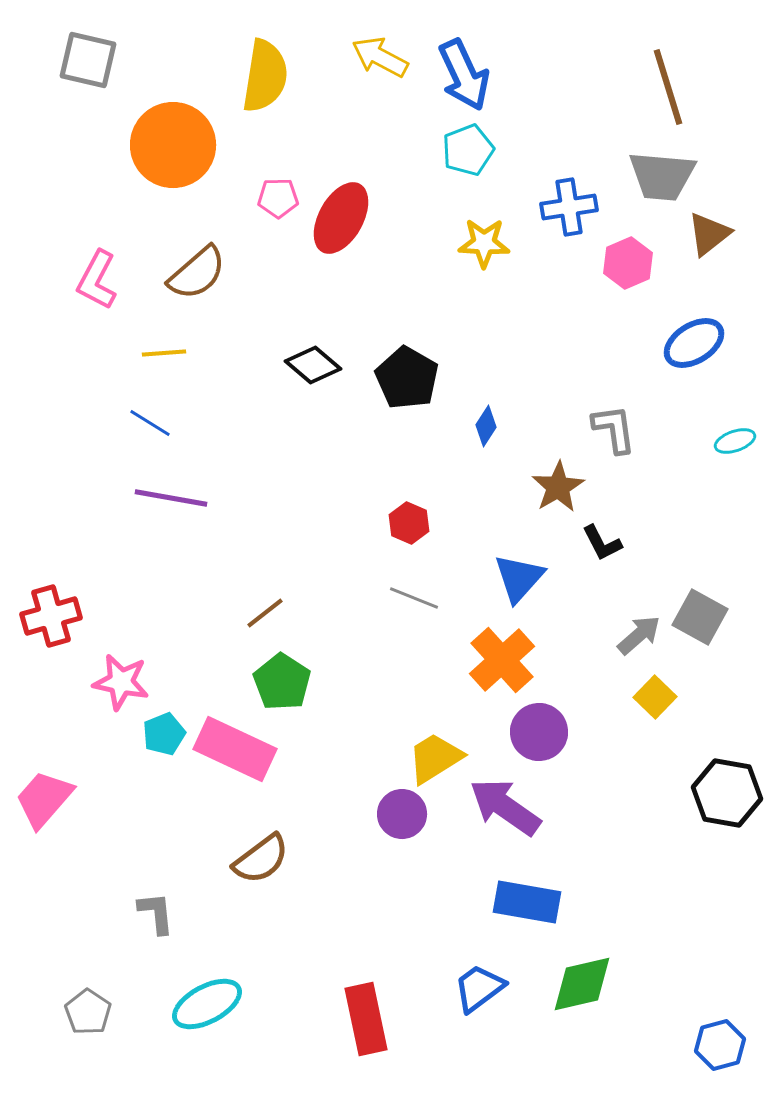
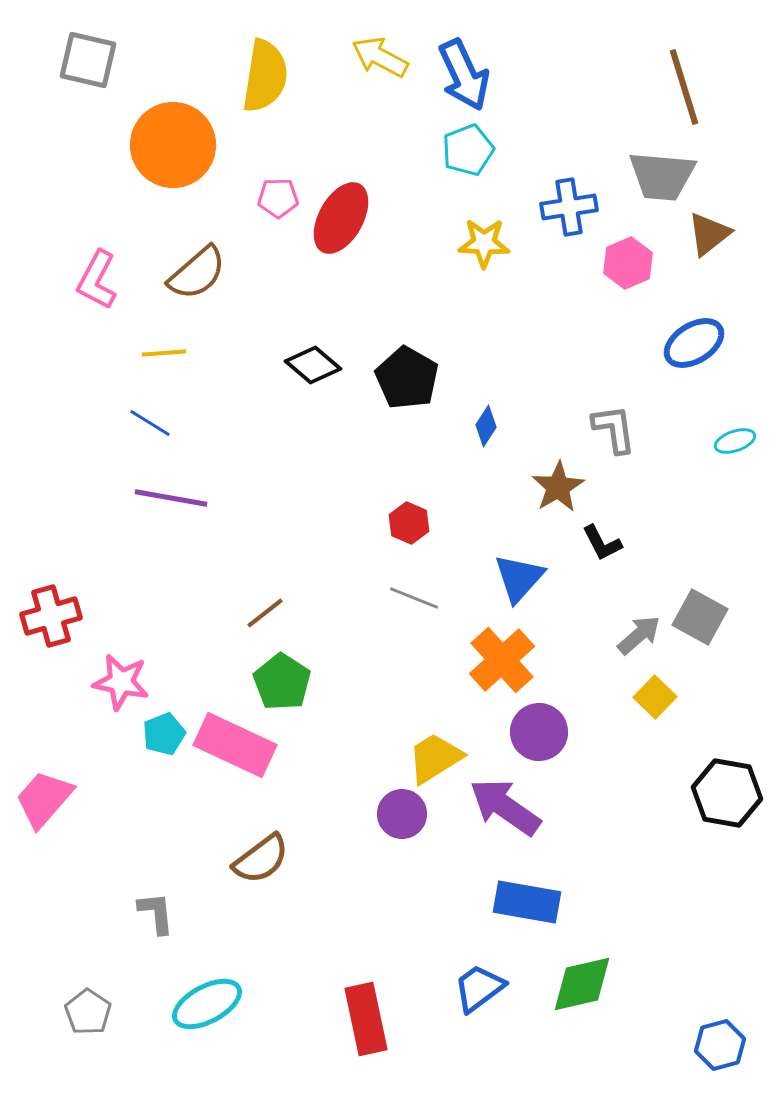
brown line at (668, 87): moved 16 px right
pink rectangle at (235, 749): moved 4 px up
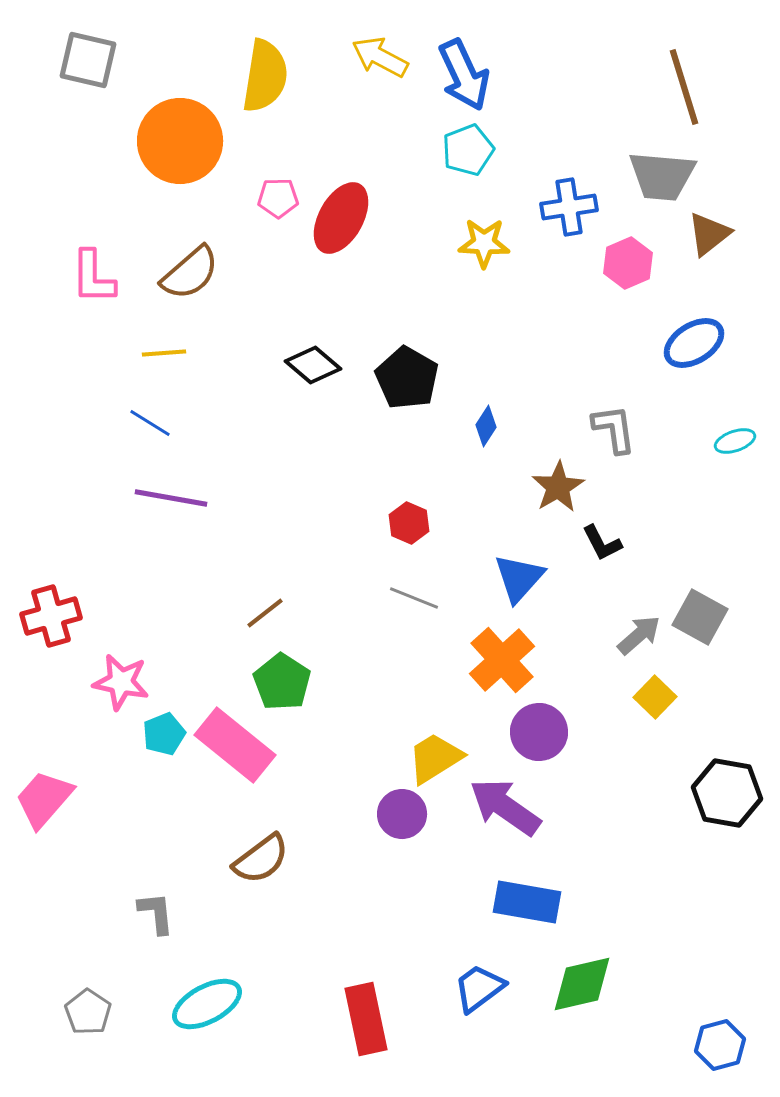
orange circle at (173, 145): moved 7 px right, 4 px up
brown semicircle at (197, 273): moved 7 px left
pink L-shape at (97, 280): moved 4 px left, 3 px up; rotated 28 degrees counterclockwise
pink rectangle at (235, 745): rotated 14 degrees clockwise
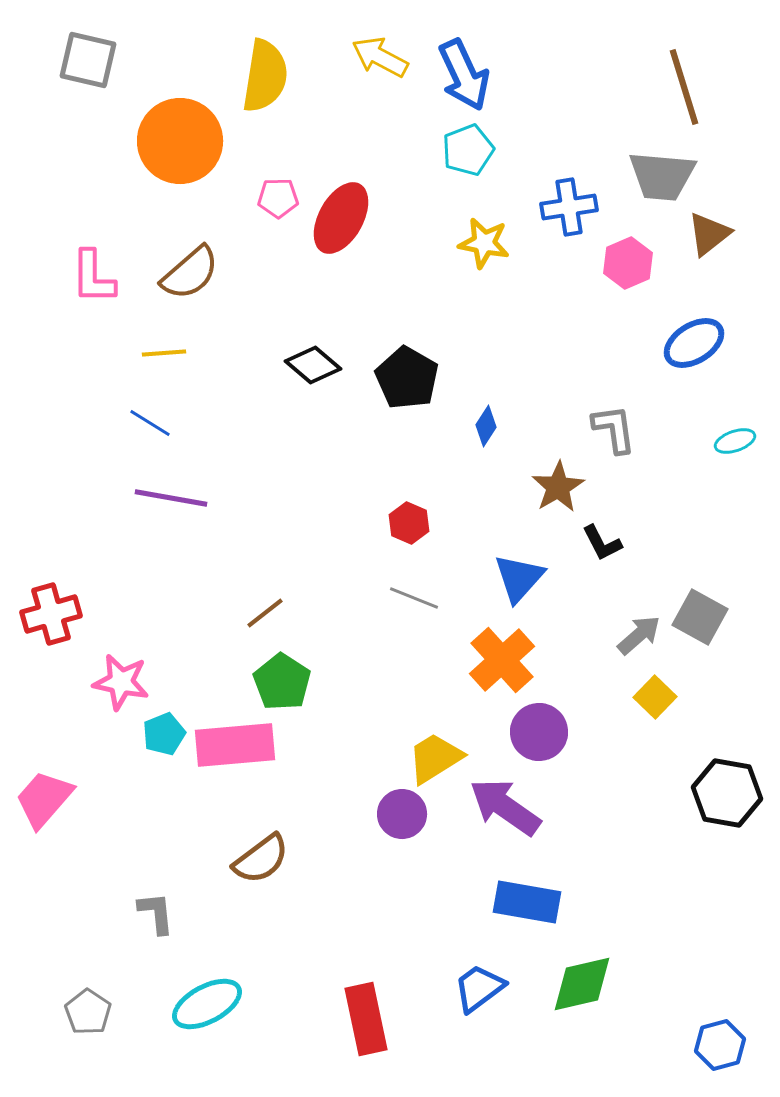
yellow star at (484, 243): rotated 9 degrees clockwise
red cross at (51, 616): moved 2 px up
pink rectangle at (235, 745): rotated 44 degrees counterclockwise
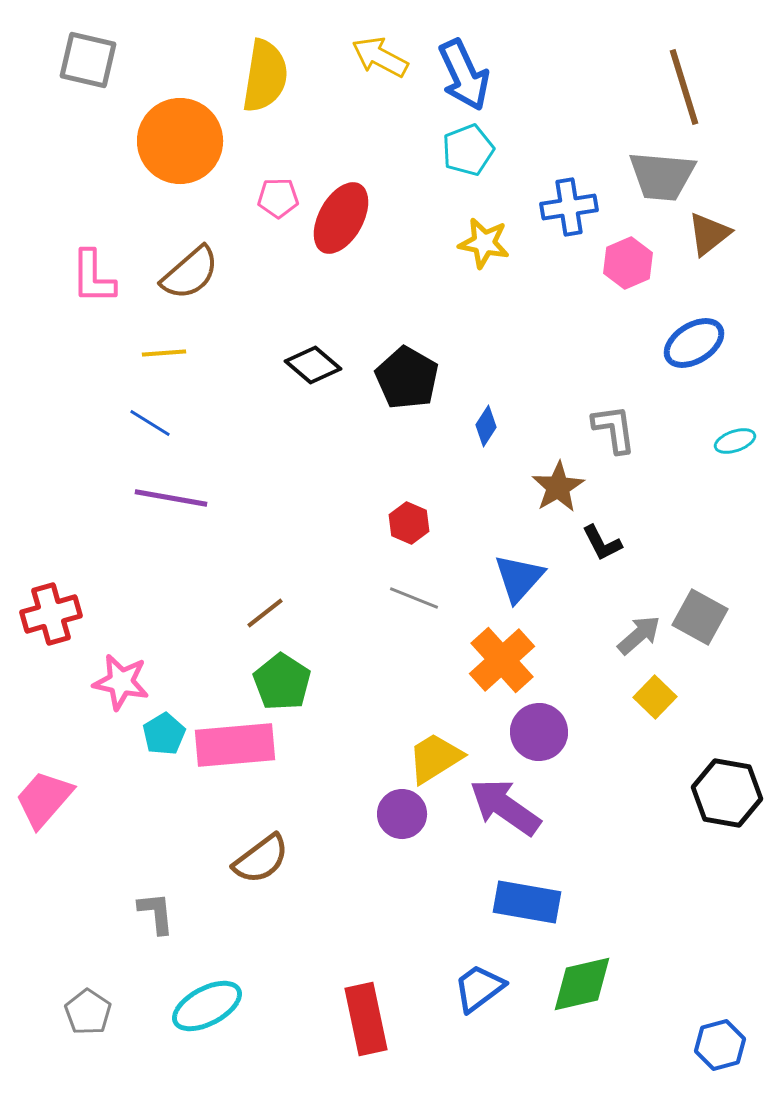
cyan pentagon at (164, 734): rotated 9 degrees counterclockwise
cyan ellipse at (207, 1004): moved 2 px down
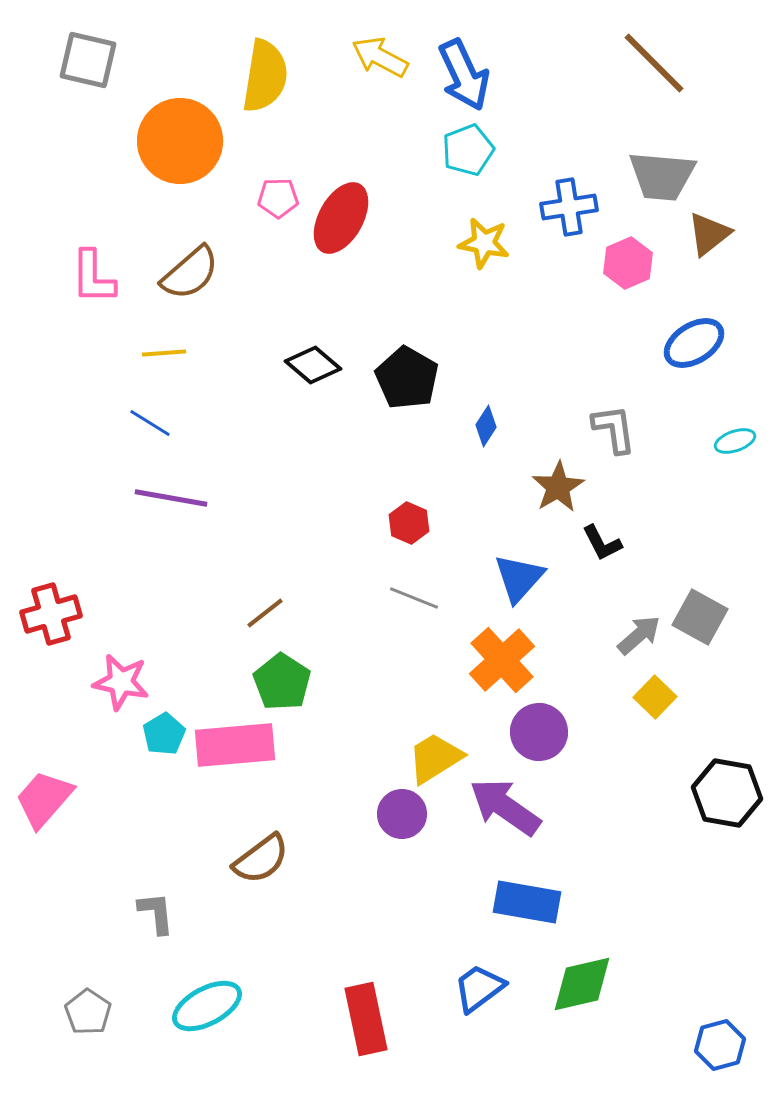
brown line at (684, 87): moved 30 px left, 24 px up; rotated 28 degrees counterclockwise
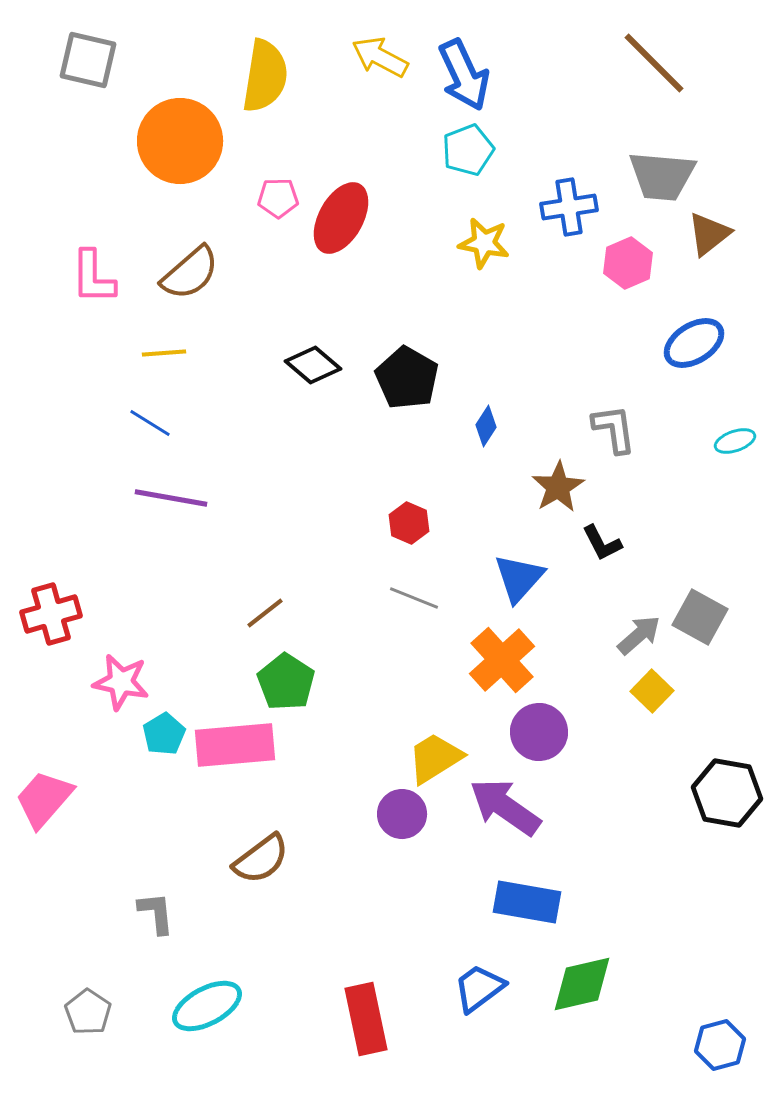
green pentagon at (282, 682): moved 4 px right
yellow square at (655, 697): moved 3 px left, 6 px up
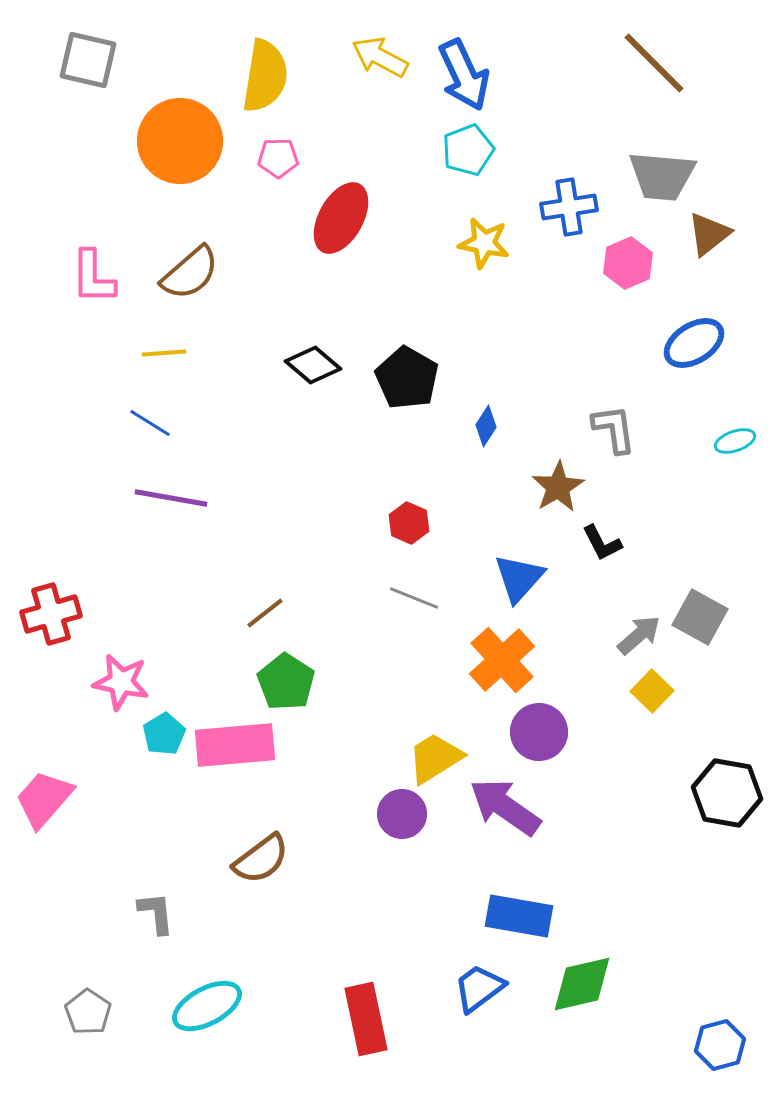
pink pentagon at (278, 198): moved 40 px up
blue rectangle at (527, 902): moved 8 px left, 14 px down
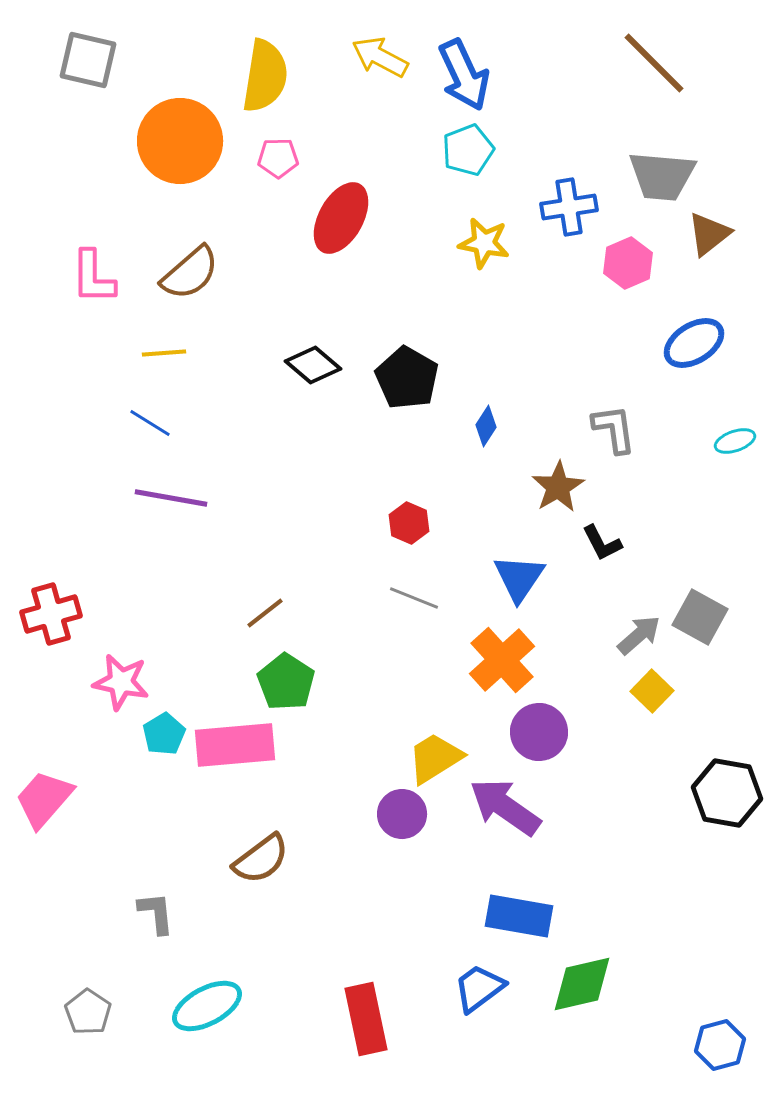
blue triangle at (519, 578): rotated 8 degrees counterclockwise
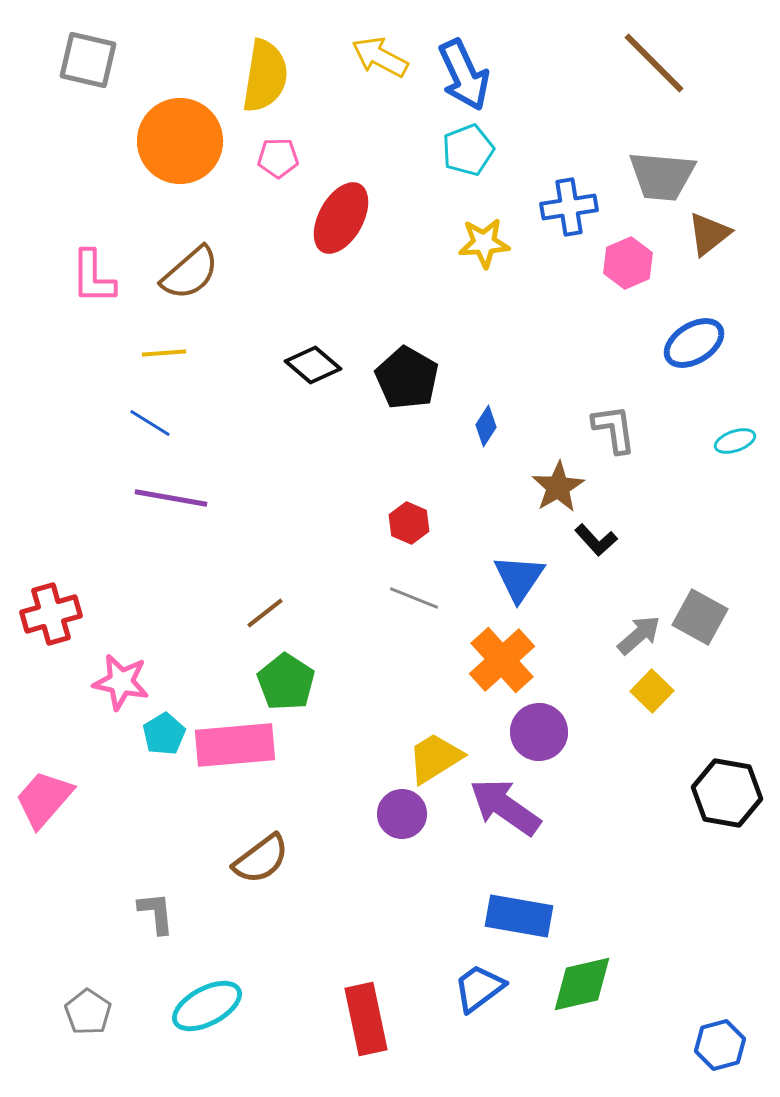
yellow star at (484, 243): rotated 15 degrees counterclockwise
black L-shape at (602, 543): moved 6 px left, 3 px up; rotated 15 degrees counterclockwise
